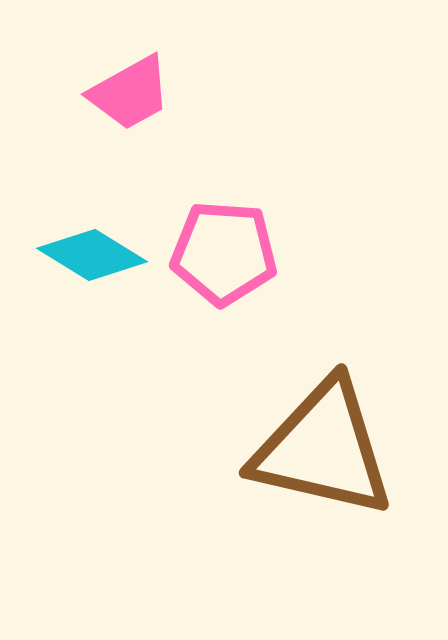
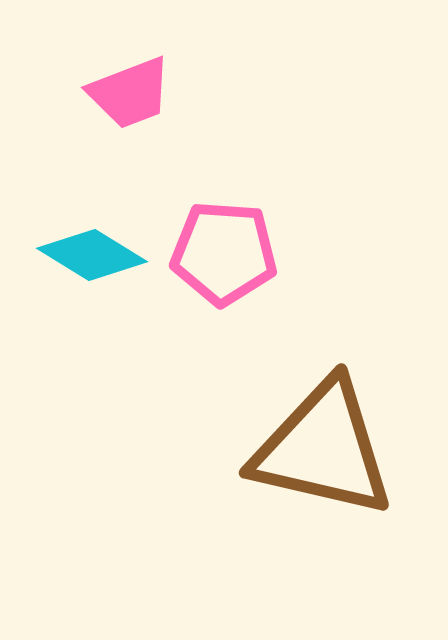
pink trapezoid: rotated 8 degrees clockwise
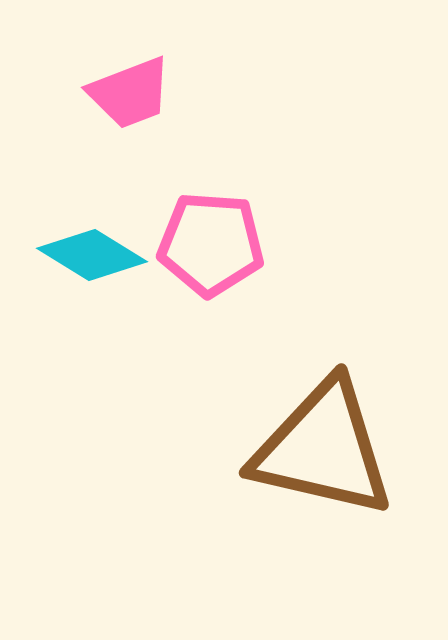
pink pentagon: moved 13 px left, 9 px up
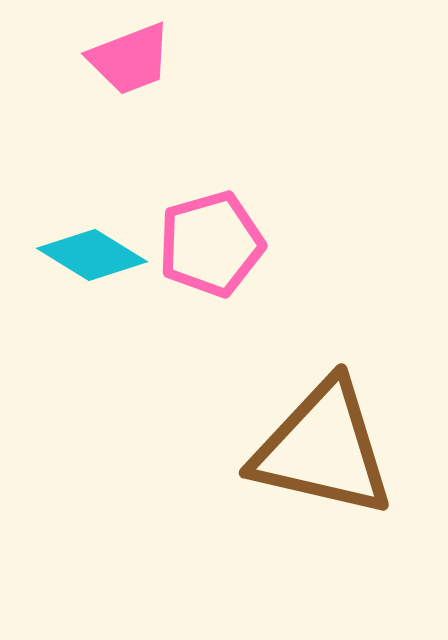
pink trapezoid: moved 34 px up
pink pentagon: rotated 20 degrees counterclockwise
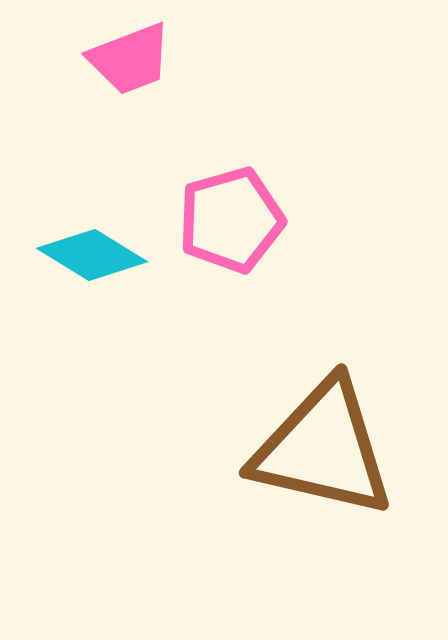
pink pentagon: moved 20 px right, 24 px up
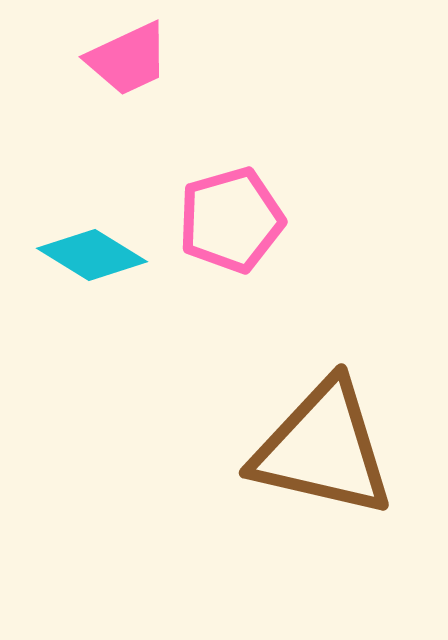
pink trapezoid: moved 2 px left; rotated 4 degrees counterclockwise
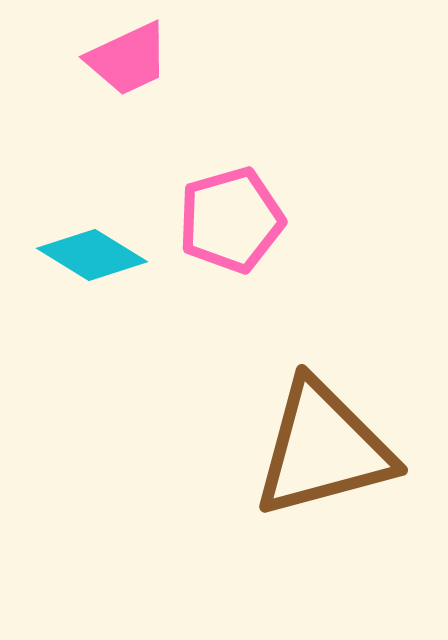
brown triangle: rotated 28 degrees counterclockwise
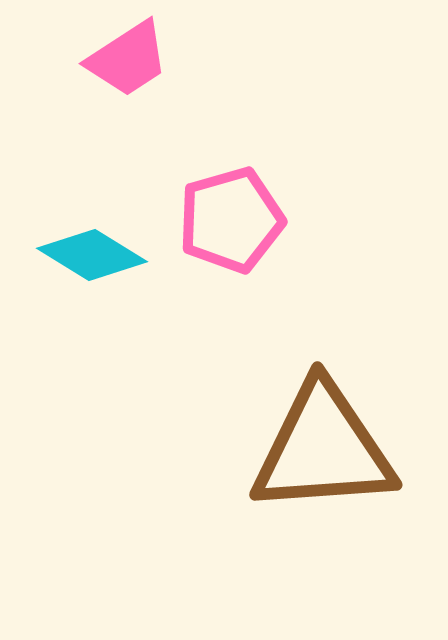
pink trapezoid: rotated 8 degrees counterclockwise
brown triangle: rotated 11 degrees clockwise
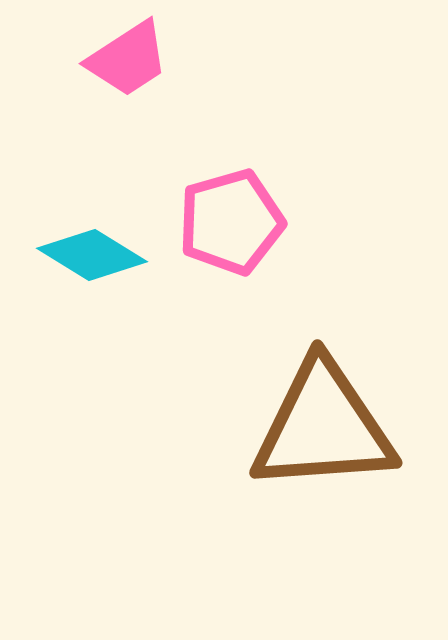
pink pentagon: moved 2 px down
brown triangle: moved 22 px up
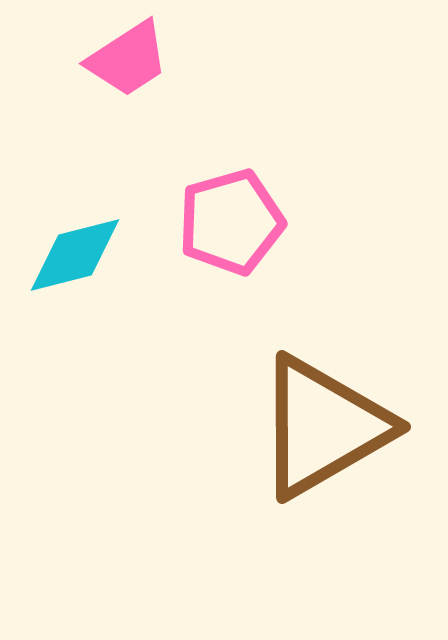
cyan diamond: moved 17 px left; rotated 46 degrees counterclockwise
brown triangle: rotated 26 degrees counterclockwise
